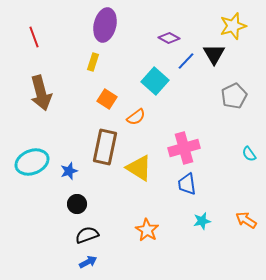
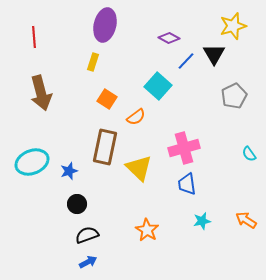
red line: rotated 15 degrees clockwise
cyan square: moved 3 px right, 5 px down
yellow triangle: rotated 12 degrees clockwise
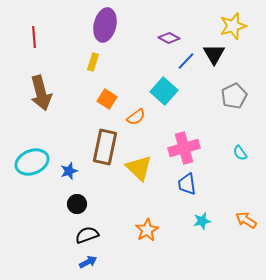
cyan square: moved 6 px right, 5 px down
cyan semicircle: moved 9 px left, 1 px up
orange star: rotated 10 degrees clockwise
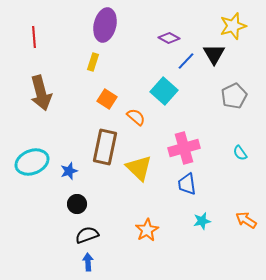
orange semicircle: rotated 102 degrees counterclockwise
blue arrow: rotated 66 degrees counterclockwise
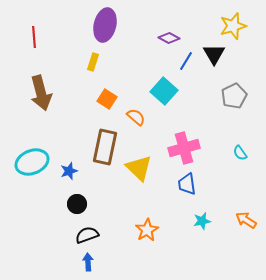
blue line: rotated 12 degrees counterclockwise
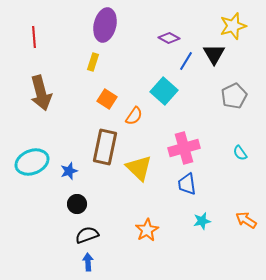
orange semicircle: moved 2 px left, 1 px up; rotated 84 degrees clockwise
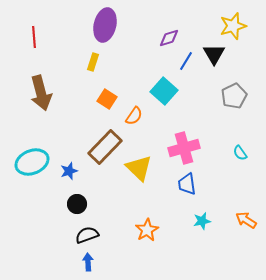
purple diamond: rotated 45 degrees counterclockwise
brown rectangle: rotated 32 degrees clockwise
